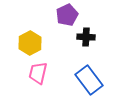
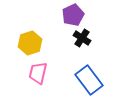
purple pentagon: moved 6 px right
black cross: moved 4 px left, 1 px down; rotated 30 degrees clockwise
yellow hexagon: rotated 10 degrees clockwise
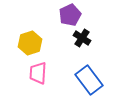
purple pentagon: moved 3 px left
pink trapezoid: rotated 10 degrees counterclockwise
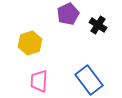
purple pentagon: moved 2 px left, 1 px up
black cross: moved 16 px right, 13 px up
pink trapezoid: moved 1 px right, 8 px down
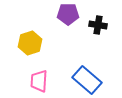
purple pentagon: rotated 25 degrees clockwise
black cross: rotated 24 degrees counterclockwise
blue rectangle: moved 2 px left; rotated 12 degrees counterclockwise
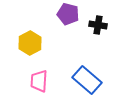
purple pentagon: rotated 15 degrees clockwise
yellow hexagon: rotated 10 degrees counterclockwise
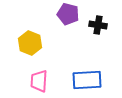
yellow hexagon: rotated 10 degrees counterclockwise
blue rectangle: rotated 44 degrees counterclockwise
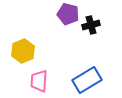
black cross: moved 7 px left; rotated 24 degrees counterclockwise
yellow hexagon: moved 7 px left, 8 px down; rotated 15 degrees clockwise
blue rectangle: rotated 28 degrees counterclockwise
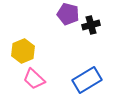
pink trapezoid: moved 5 px left, 2 px up; rotated 50 degrees counterclockwise
